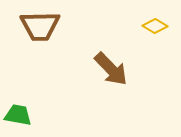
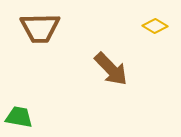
brown trapezoid: moved 2 px down
green trapezoid: moved 1 px right, 2 px down
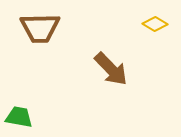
yellow diamond: moved 2 px up
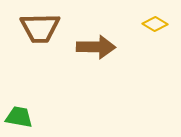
brown arrow: moved 15 px left, 22 px up; rotated 45 degrees counterclockwise
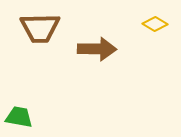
brown arrow: moved 1 px right, 2 px down
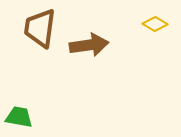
brown trapezoid: rotated 99 degrees clockwise
brown arrow: moved 8 px left, 4 px up; rotated 9 degrees counterclockwise
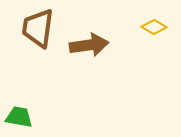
yellow diamond: moved 1 px left, 3 px down
brown trapezoid: moved 2 px left
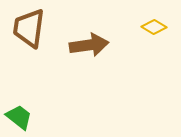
brown trapezoid: moved 9 px left
green trapezoid: rotated 28 degrees clockwise
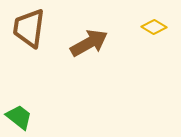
brown arrow: moved 2 px up; rotated 21 degrees counterclockwise
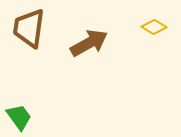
green trapezoid: rotated 16 degrees clockwise
